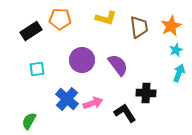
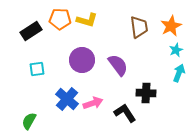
yellow L-shape: moved 19 px left, 2 px down
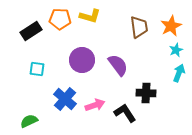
yellow L-shape: moved 3 px right, 4 px up
cyan square: rotated 14 degrees clockwise
blue cross: moved 2 px left
pink arrow: moved 2 px right, 2 px down
green semicircle: rotated 36 degrees clockwise
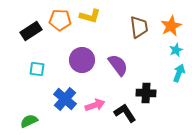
orange pentagon: moved 1 px down
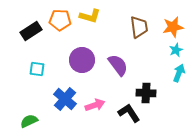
orange star: moved 2 px right, 1 px down; rotated 15 degrees clockwise
black L-shape: moved 4 px right
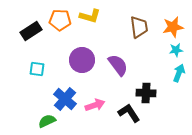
cyan star: rotated 16 degrees clockwise
green semicircle: moved 18 px right
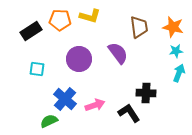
orange star: rotated 25 degrees clockwise
cyan star: moved 1 px down
purple circle: moved 3 px left, 1 px up
purple semicircle: moved 12 px up
green semicircle: moved 2 px right
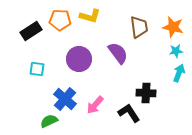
pink arrow: rotated 150 degrees clockwise
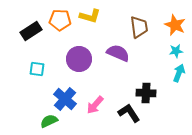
orange star: moved 2 px right, 2 px up; rotated 10 degrees clockwise
purple semicircle: rotated 30 degrees counterclockwise
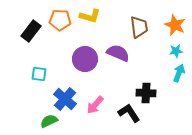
black rectangle: rotated 20 degrees counterclockwise
purple circle: moved 6 px right
cyan square: moved 2 px right, 5 px down
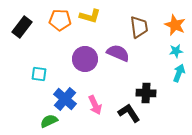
black rectangle: moved 9 px left, 4 px up
pink arrow: rotated 66 degrees counterclockwise
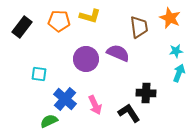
orange pentagon: moved 1 px left, 1 px down
orange star: moved 5 px left, 7 px up
purple circle: moved 1 px right
